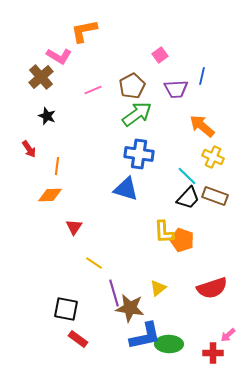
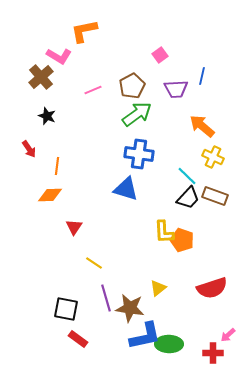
purple line: moved 8 px left, 5 px down
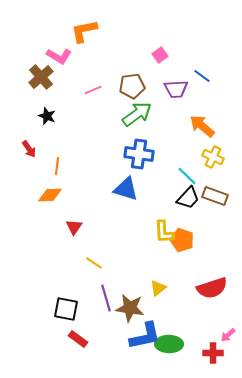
blue line: rotated 66 degrees counterclockwise
brown pentagon: rotated 20 degrees clockwise
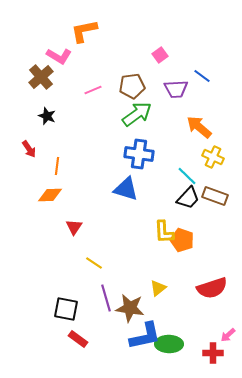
orange arrow: moved 3 px left, 1 px down
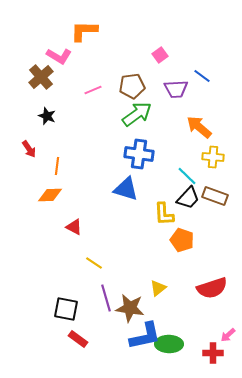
orange L-shape: rotated 12 degrees clockwise
yellow cross: rotated 20 degrees counterclockwise
red triangle: rotated 36 degrees counterclockwise
yellow L-shape: moved 18 px up
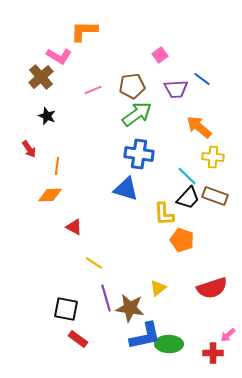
blue line: moved 3 px down
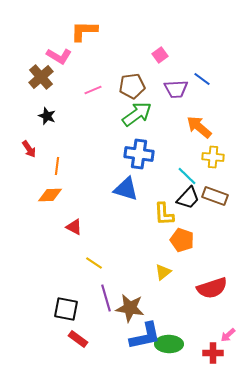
yellow triangle: moved 5 px right, 16 px up
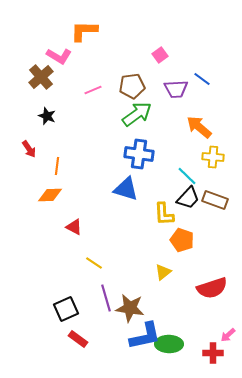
brown rectangle: moved 4 px down
black square: rotated 35 degrees counterclockwise
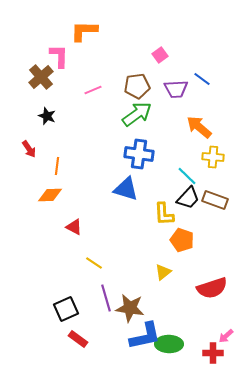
pink L-shape: rotated 120 degrees counterclockwise
brown pentagon: moved 5 px right
pink arrow: moved 2 px left, 1 px down
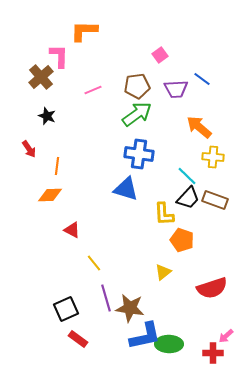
red triangle: moved 2 px left, 3 px down
yellow line: rotated 18 degrees clockwise
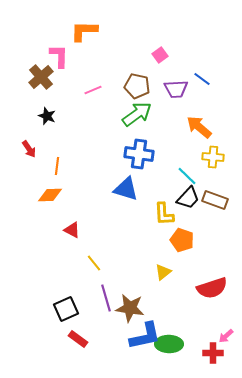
brown pentagon: rotated 20 degrees clockwise
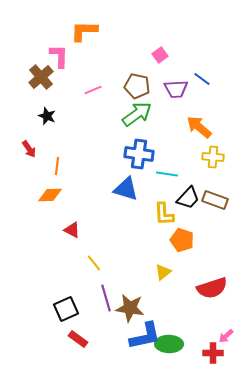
cyan line: moved 20 px left, 2 px up; rotated 35 degrees counterclockwise
